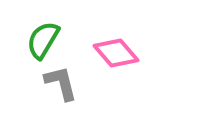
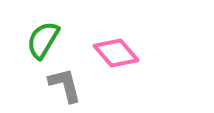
gray L-shape: moved 4 px right, 2 px down
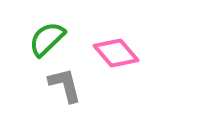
green semicircle: moved 4 px right, 1 px up; rotated 15 degrees clockwise
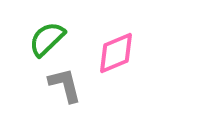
pink diamond: rotated 72 degrees counterclockwise
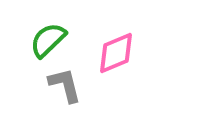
green semicircle: moved 1 px right, 1 px down
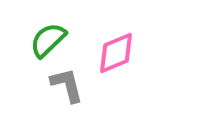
gray L-shape: moved 2 px right
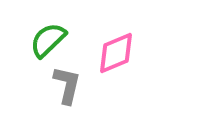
gray L-shape: rotated 27 degrees clockwise
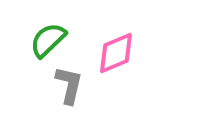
gray L-shape: moved 2 px right
